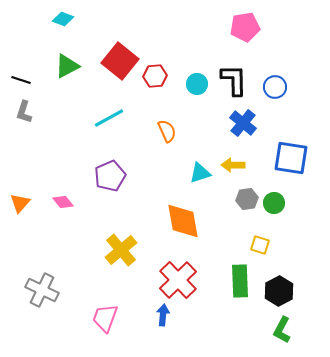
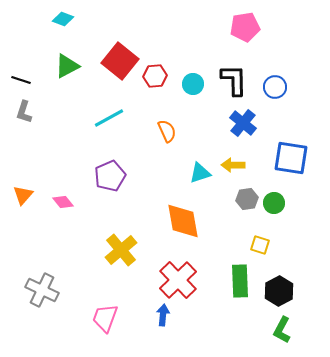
cyan circle: moved 4 px left
orange triangle: moved 3 px right, 8 px up
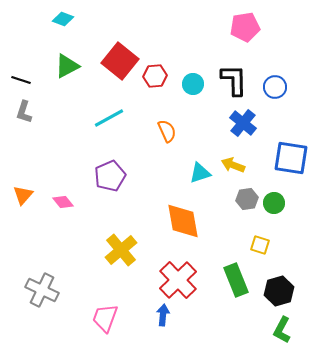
yellow arrow: rotated 20 degrees clockwise
green rectangle: moved 4 px left, 1 px up; rotated 20 degrees counterclockwise
black hexagon: rotated 12 degrees clockwise
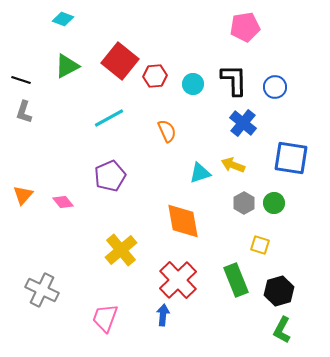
gray hexagon: moved 3 px left, 4 px down; rotated 20 degrees counterclockwise
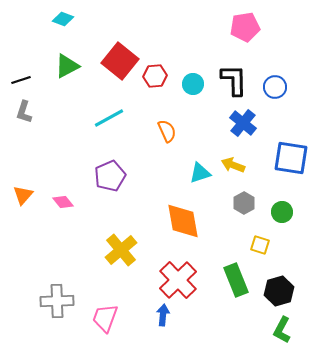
black line: rotated 36 degrees counterclockwise
green circle: moved 8 px right, 9 px down
gray cross: moved 15 px right, 11 px down; rotated 28 degrees counterclockwise
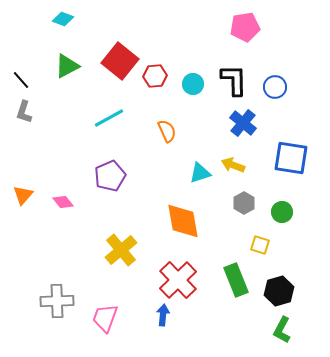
black line: rotated 66 degrees clockwise
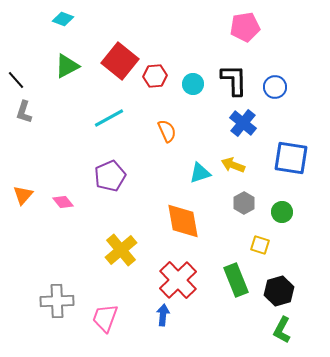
black line: moved 5 px left
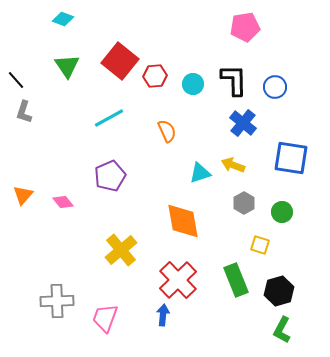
green triangle: rotated 36 degrees counterclockwise
